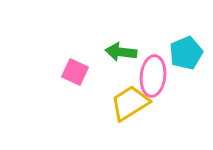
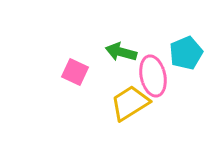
green arrow: rotated 8 degrees clockwise
pink ellipse: rotated 18 degrees counterclockwise
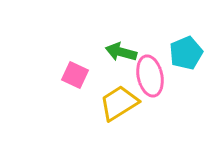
pink square: moved 3 px down
pink ellipse: moved 3 px left
yellow trapezoid: moved 11 px left
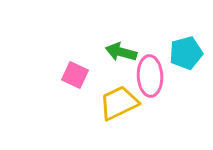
cyan pentagon: rotated 8 degrees clockwise
pink ellipse: rotated 9 degrees clockwise
yellow trapezoid: rotated 6 degrees clockwise
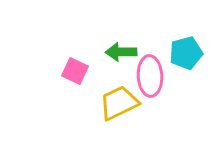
green arrow: rotated 16 degrees counterclockwise
pink square: moved 4 px up
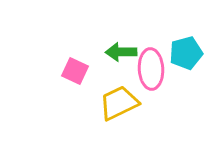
pink ellipse: moved 1 px right, 7 px up
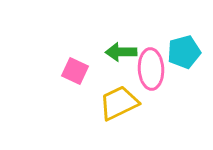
cyan pentagon: moved 2 px left, 1 px up
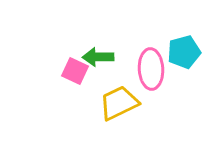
green arrow: moved 23 px left, 5 px down
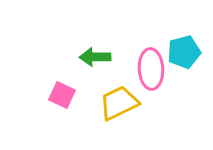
green arrow: moved 3 px left
pink square: moved 13 px left, 24 px down
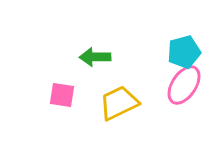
pink ellipse: moved 33 px right, 16 px down; rotated 36 degrees clockwise
pink square: rotated 16 degrees counterclockwise
